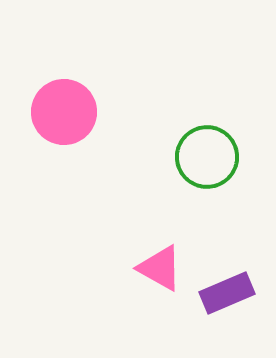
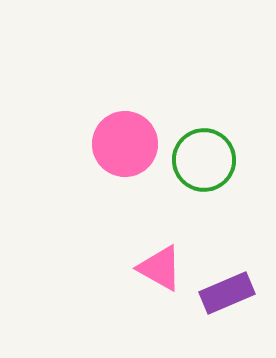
pink circle: moved 61 px right, 32 px down
green circle: moved 3 px left, 3 px down
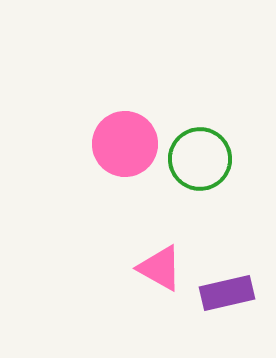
green circle: moved 4 px left, 1 px up
purple rectangle: rotated 10 degrees clockwise
